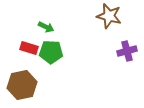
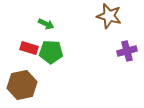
green arrow: moved 3 px up
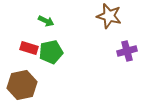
green arrow: moved 3 px up
green pentagon: rotated 15 degrees counterclockwise
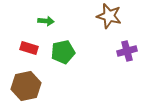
green arrow: rotated 21 degrees counterclockwise
green pentagon: moved 12 px right
brown hexagon: moved 4 px right, 1 px down
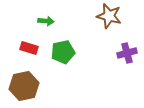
purple cross: moved 2 px down
brown hexagon: moved 2 px left
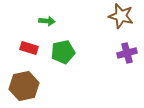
brown star: moved 12 px right
green arrow: moved 1 px right
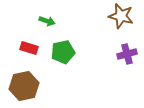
green arrow: rotated 14 degrees clockwise
purple cross: moved 1 px down
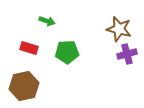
brown star: moved 2 px left, 13 px down
green pentagon: moved 4 px right; rotated 10 degrees clockwise
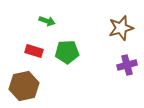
brown star: moved 2 px right, 1 px up; rotated 30 degrees counterclockwise
red rectangle: moved 5 px right, 3 px down
purple cross: moved 11 px down
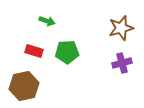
purple cross: moved 5 px left, 2 px up
